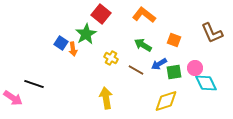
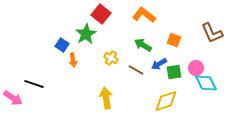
blue square: moved 1 px right, 2 px down
orange arrow: moved 11 px down
pink circle: moved 1 px right
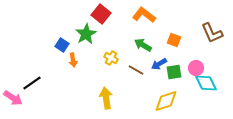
black line: moved 2 px left, 1 px up; rotated 54 degrees counterclockwise
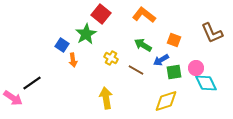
blue arrow: moved 2 px right, 4 px up
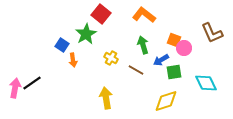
green arrow: rotated 42 degrees clockwise
pink circle: moved 12 px left, 20 px up
pink arrow: moved 2 px right, 10 px up; rotated 114 degrees counterclockwise
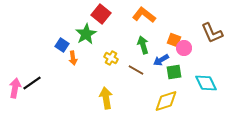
orange arrow: moved 2 px up
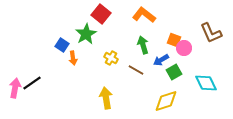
brown L-shape: moved 1 px left
green square: rotated 21 degrees counterclockwise
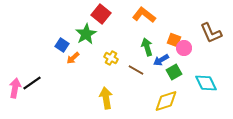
green arrow: moved 4 px right, 2 px down
orange arrow: rotated 56 degrees clockwise
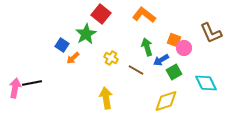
black line: rotated 24 degrees clockwise
